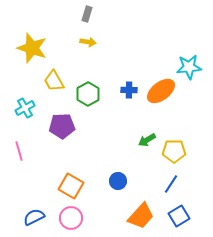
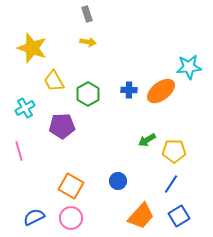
gray rectangle: rotated 35 degrees counterclockwise
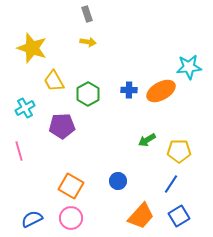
orange ellipse: rotated 8 degrees clockwise
yellow pentagon: moved 5 px right
blue semicircle: moved 2 px left, 2 px down
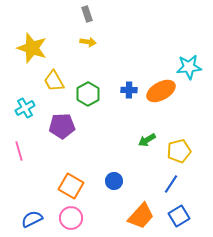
yellow pentagon: rotated 15 degrees counterclockwise
blue circle: moved 4 px left
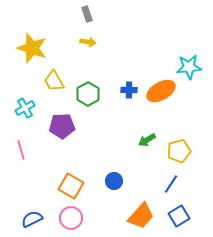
pink line: moved 2 px right, 1 px up
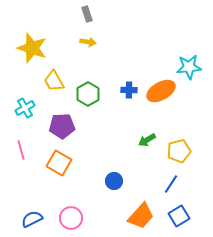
orange square: moved 12 px left, 23 px up
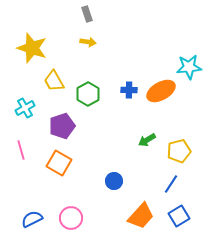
purple pentagon: rotated 15 degrees counterclockwise
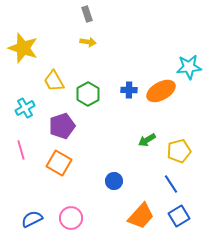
yellow star: moved 9 px left
blue line: rotated 66 degrees counterclockwise
